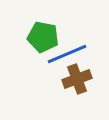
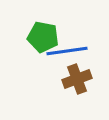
blue line: moved 3 px up; rotated 15 degrees clockwise
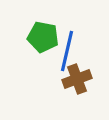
blue line: rotated 69 degrees counterclockwise
